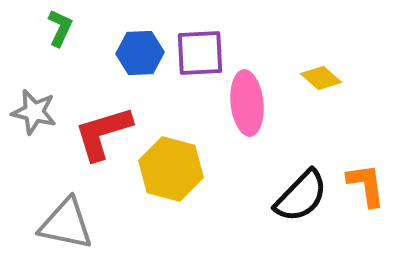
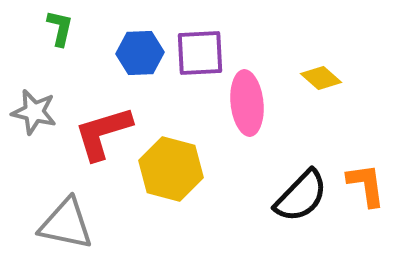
green L-shape: rotated 12 degrees counterclockwise
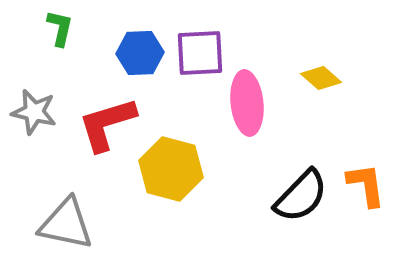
red L-shape: moved 4 px right, 9 px up
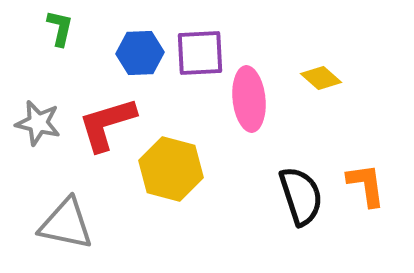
pink ellipse: moved 2 px right, 4 px up
gray star: moved 4 px right, 11 px down
black semicircle: rotated 62 degrees counterclockwise
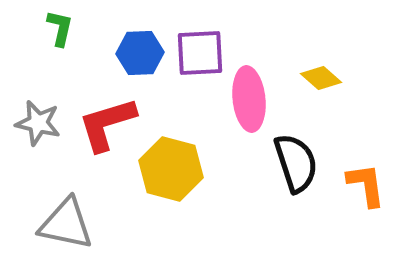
black semicircle: moved 5 px left, 33 px up
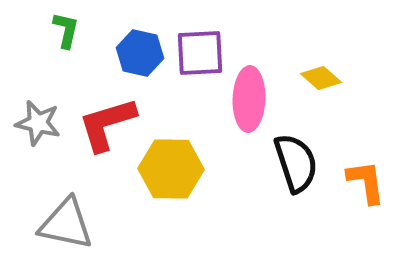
green L-shape: moved 6 px right, 2 px down
blue hexagon: rotated 15 degrees clockwise
pink ellipse: rotated 8 degrees clockwise
yellow hexagon: rotated 14 degrees counterclockwise
orange L-shape: moved 3 px up
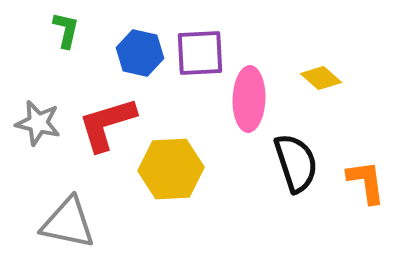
yellow hexagon: rotated 4 degrees counterclockwise
gray triangle: moved 2 px right, 1 px up
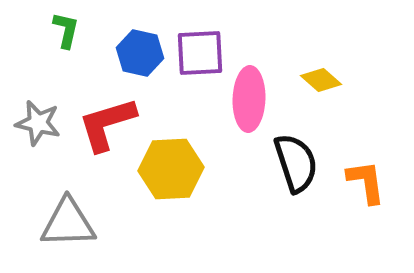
yellow diamond: moved 2 px down
gray triangle: rotated 14 degrees counterclockwise
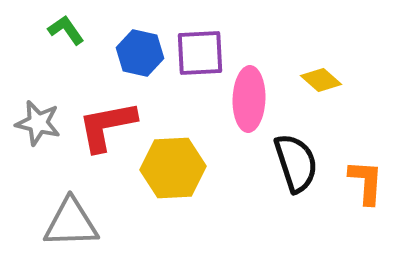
green L-shape: rotated 48 degrees counterclockwise
red L-shape: moved 2 px down; rotated 6 degrees clockwise
yellow hexagon: moved 2 px right, 1 px up
orange L-shape: rotated 12 degrees clockwise
gray triangle: moved 3 px right
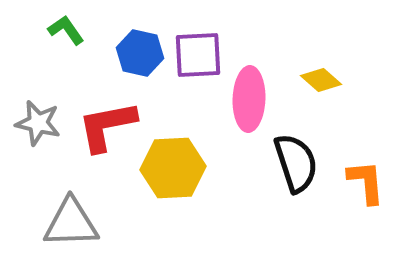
purple square: moved 2 px left, 2 px down
orange L-shape: rotated 9 degrees counterclockwise
